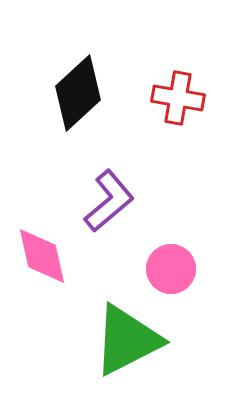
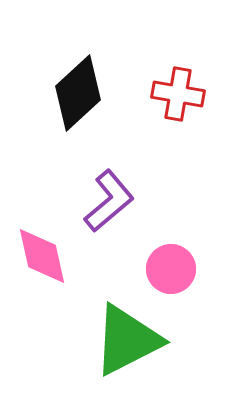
red cross: moved 4 px up
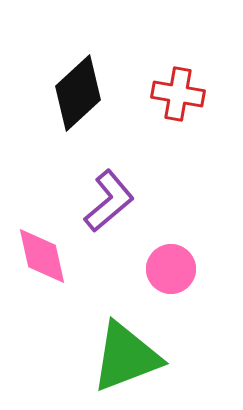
green triangle: moved 1 px left, 17 px down; rotated 6 degrees clockwise
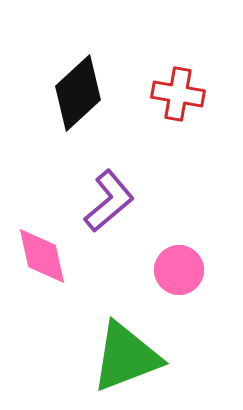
pink circle: moved 8 px right, 1 px down
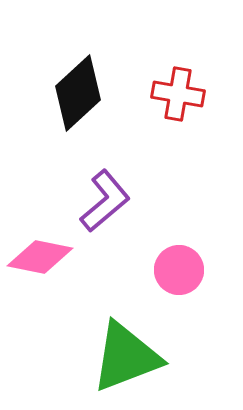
purple L-shape: moved 4 px left
pink diamond: moved 2 px left, 1 px down; rotated 66 degrees counterclockwise
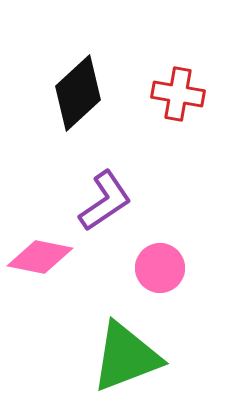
purple L-shape: rotated 6 degrees clockwise
pink circle: moved 19 px left, 2 px up
